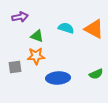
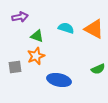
orange star: rotated 18 degrees counterclockwise
green semicircle: moved 2 px right, 5 px up
blue ellipse: moved 1 px right, 2 px down; rotated 15 degrees clockwise
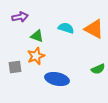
blue ellipse: moved 2 px left, 1 px up
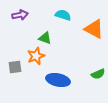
purple arrow: moved 2 px up
cyan semicircle: moved 3 px left, 13 px up
green triangle: moved 8 px right, 2 px down
green semicircle: moved 5 px down
blue ellipse: moved 1 px right, 1 px down
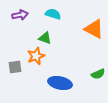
cyan semicircle: moved 10 px left, 1 px up
blue ellipse: moved 2 px right, 3 px down
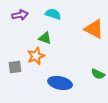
green semicircle: rotated 48 degrees clockwise
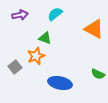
cyan semicircle: moved 2 px right; rotated 56 degrees counterclockwise
gray square: rotated 32 degrees counterclockwise
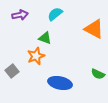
gray square: moved 3 px left, 4 px down
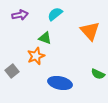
orange triangle: moved 4 px left, 2 px down; rotated 20 degrees clockwise
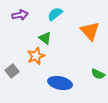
green triangle: rotated 16 degrees clockwise
